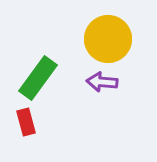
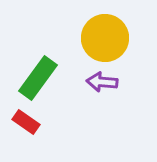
yellow circle: moved 3 px left, 1 px up
red rectangle: rotated 40 degrees counterclockwise
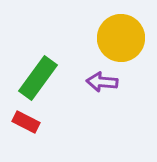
yellow circle: moved 16 px right
red rectangle: rotated 8 degrees counterclockwise
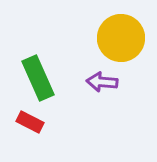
green rectangle: rotated 60 degrees counterclockwise
red rectangle: moved 4 px right
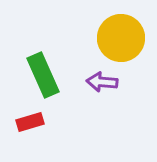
green rectangle: moved 5 px right, 3 px up
red rectangle: rotated 44 degrees counterclockwise
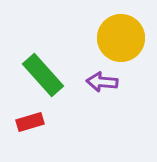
green rectangle: rotated 18 degrees counterclockwise
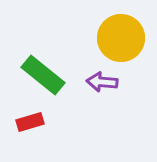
green rectangle: rotated 9 degrees counterclockwise
